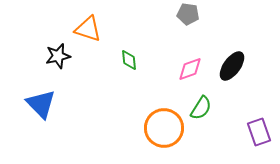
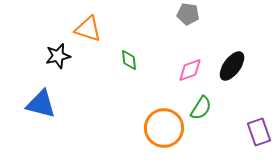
pink diamond: moved 1 px down
blue triangle: rotated 32 degrees counterclockwise
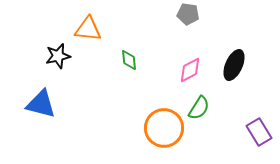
orange triangle: rotated 12 degrees counterclockwise
black ellipse: moved 2 px right, 1 px up; rotated 12 degrees counterclockwise
pink diamond: rotated 8 degrees counterclockwise
green semicircle: moved 2 px left
purple rectangle: rotated 12 degrees counterclockwise
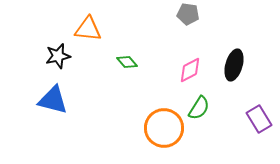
green diamond: moved 2 px left, 2 px down; rotated 35 degrees counterclockwise
black ellipse: rotated 8 degrees counterclockwise
blue triangle: moved 12 px right, 4 px up
purple rectangle: moved 13 px up
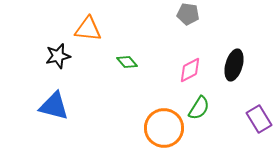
blue triangle: moved 1 px right, 6 px down
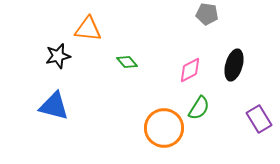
gray pentagon: moved 19 px right
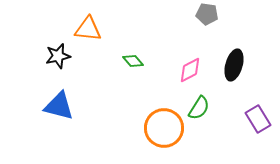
green diamond: moved 6 px right, 1 px up
blue triangle: moved 5 px right
purple rectangle: moved 1 px left
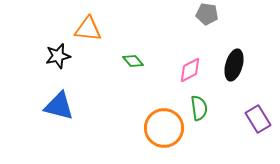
green semicircle: rotated 40 degrees counterclockwise
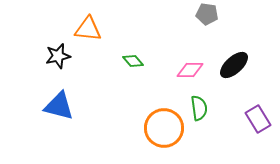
black ellipse: rotated 32 degrees clockwise
pink diamond: rotated 28 degrees clockwise
